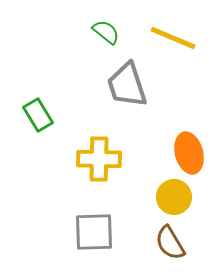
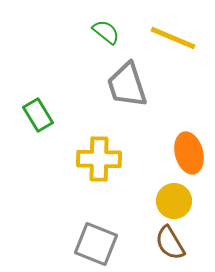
yellow circle: moved 4 px down
gray square: moved 2 px right, 12 px down; rotated 24 degrees clockwise
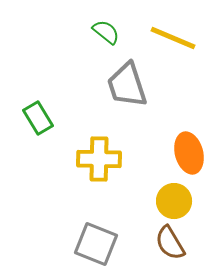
green rectangle: moved 3 px down
